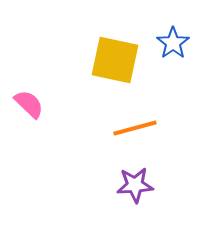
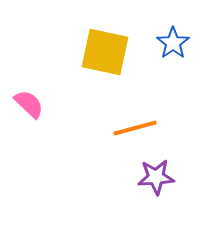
yellow square: moved 10 px left, 8 px up
purple star: moved 21 px right, 8 px up
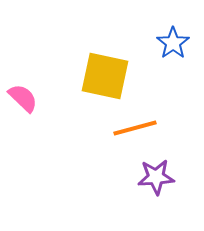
yellow square: moved 24 px down
pink semicircle: moved 6 px left, 6 px up
